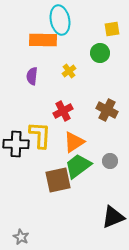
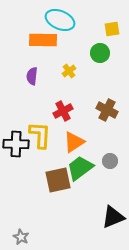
cyan ellipse: rotated 56 degrees counterclockwise
green trapezoid: moved 2 px right, 2 px down
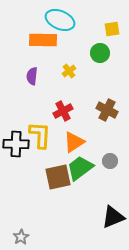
brown square: moved 3 px up
gray star: rotated 14 degrees clockwise
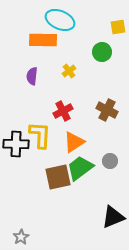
yellow square: moved 6 px right, 2 px up
green circle: moved 2 px right, 1 px up
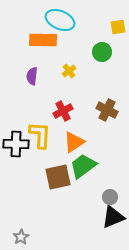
gray circle: moved 36 px down
green trapezoid: moved 3 px right, 2 px up
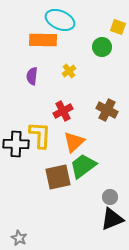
yellow square: rotated 28 degrees clockwise
green circle: moved 5 px up
orange triangle: rotated 10 degrees counterclockwise
black triangle: moved 1 px left, 2 px down
gray star: moved 2 px left, 1 px down; rotated 14 degrees counterclockwise
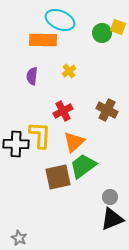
green circle: moved 14 px up
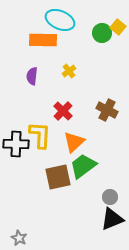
yellow square: rotated 21 degrees clockwise
red cross: rotated 18 degrees counterclockwise
